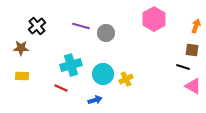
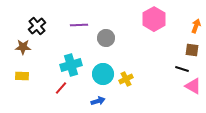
purple line: moved 2 px left, 1 px up; rotated 18 degrees counterclockwise
gray circle: moved 5 px down
brown star: moved 2 px right, 1 px up
black line: moved 1 px left, 2 px down
red line: rotated 72 degrees counterclockwise
blue arrow: moved 3 px right, 1 px down
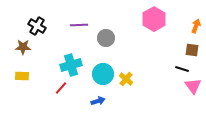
black cross: rotated 18 degrees counterclockwise
yellow cross: rotated 24 degrees counterclockwise
pink triangle: rotated 24 degrees clockwise
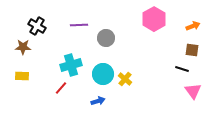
orange arrow: moved 3 px left; rotated 48 degrees clockwise
yellow cross: moved 1 px left
pink triangle: moved 5 px down
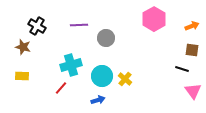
orange arrow: moved 1 px left
brown star: rotated 14 degrees clockwise
cyan circle: moved 1 px left, 2 px down
blue arrow: moved 1 px up
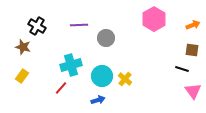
orange arrow: moved 1 px right, 1 px up
yellow rectangle: rotated 56 degrees counterclockwise
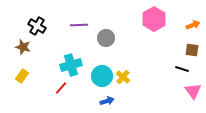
yellow cross: moved 2 px left, 2 px up
blue arrow: moved 9 px right, 1 px down
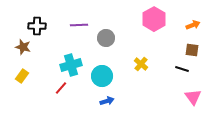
black cross: rotated 30 degrees counterclockwise
yellow cross: moved 18 px right, 13 px up
pink triangle: moved 6 px down
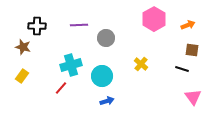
orange arrow: moved 5 px left
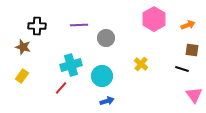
pink triangle: moved 1 px right, 2 px up
